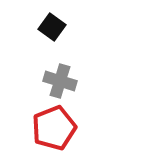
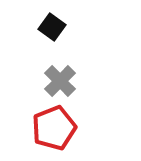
gray cross: rotated 28 degrees clockwise
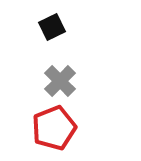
black square: rotated 28 degrees clockwise
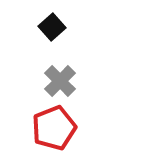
black square: rotated 16 degrees counterclockwise
